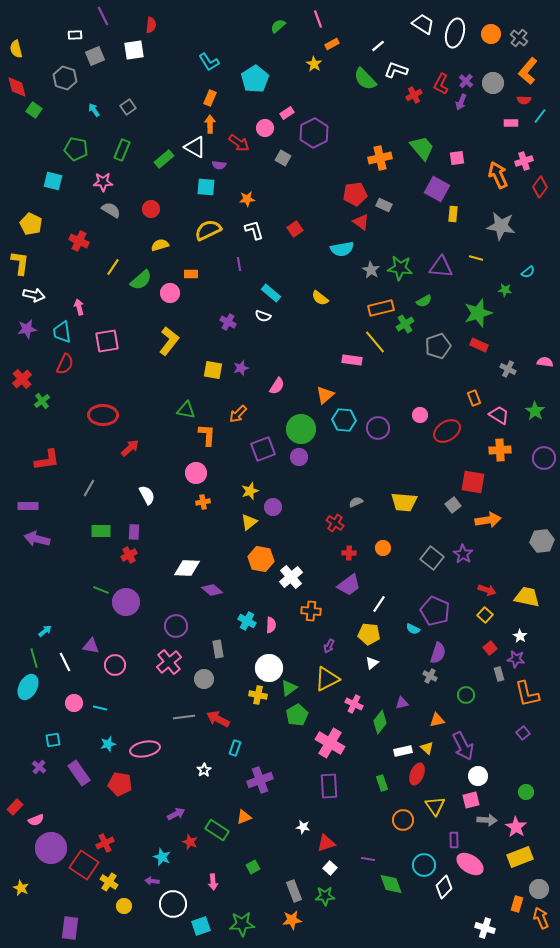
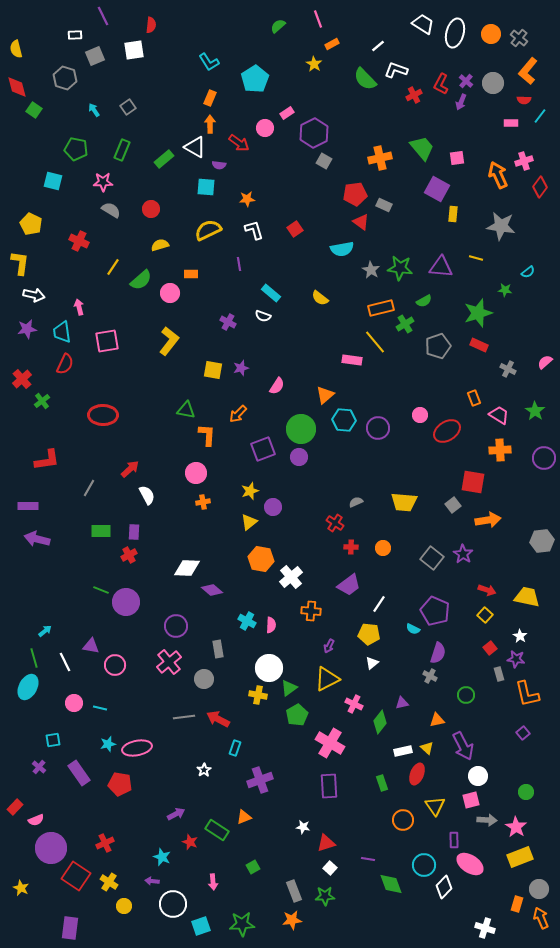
gray square at (283, 158): moved 41 px right, 3 px down
pink semicircle at (545, 362): rotated 49 degrees counterclockwise
red arrow at (130, 448): moved 21 px down
red cross at (349, 553): moved 2 px right, 6 px up
pink ellipse at (145, 749): moved 8 px left, 1 px up
red square at (84, 865): moved 8 px left, 11 px down
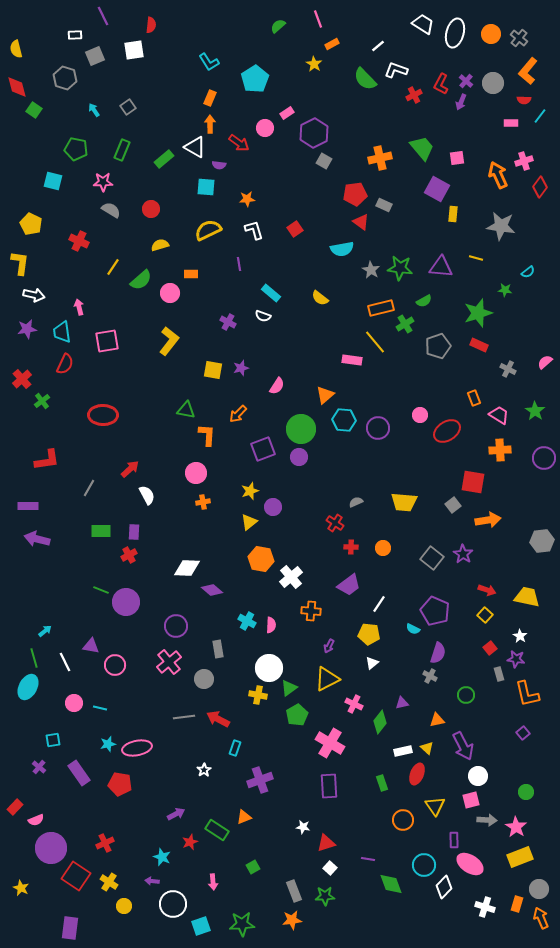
red star at (190, 842): rotated 28 degrees clockwise
white cross at (485, 928): moved 21 px up
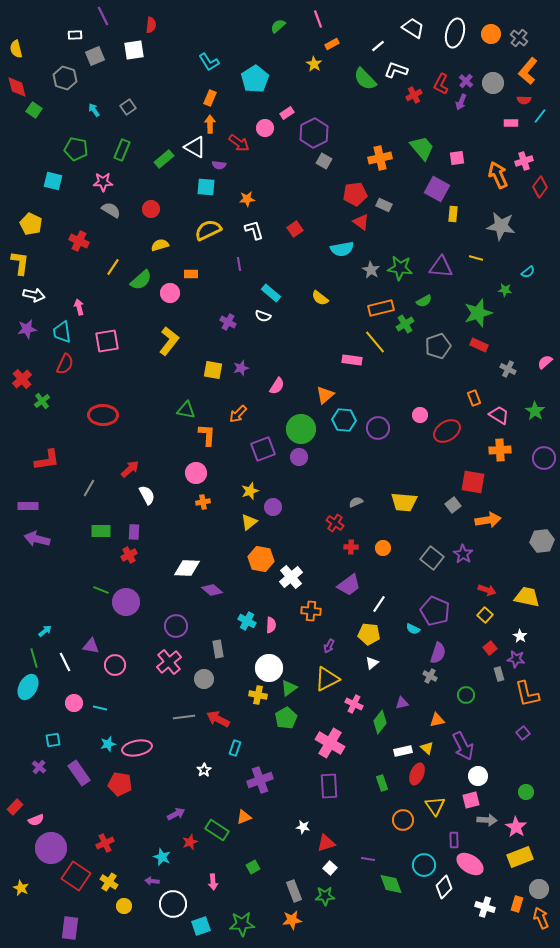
white trapezoid at (423, 24): moved 10 px left, 4 px down
green pentagon at (297, 715): moved 11 px left, 3 px down
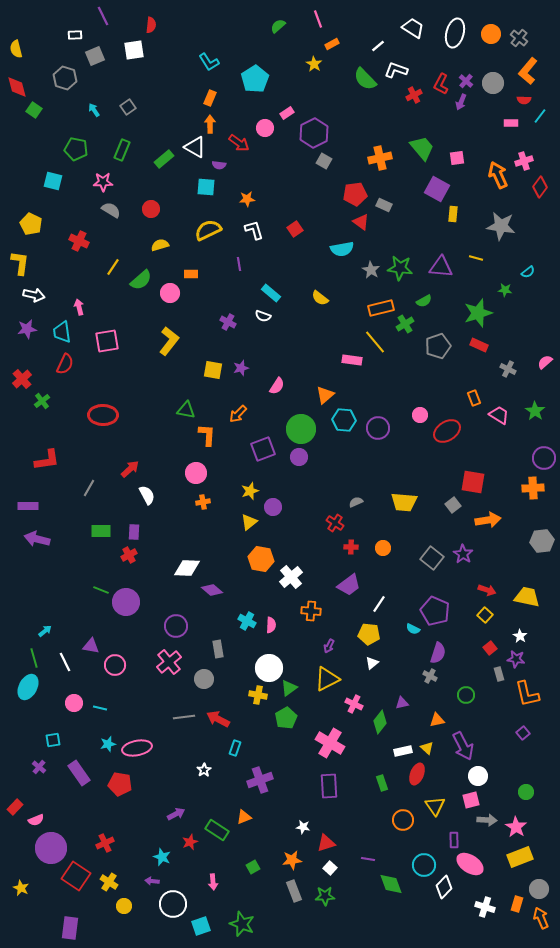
orange cross at (500, 450): moved 33 px right, 38 px down
orange star at (292, 920): moved 60 px up
green star at (242, 924): rotated 25 degrees clockwise
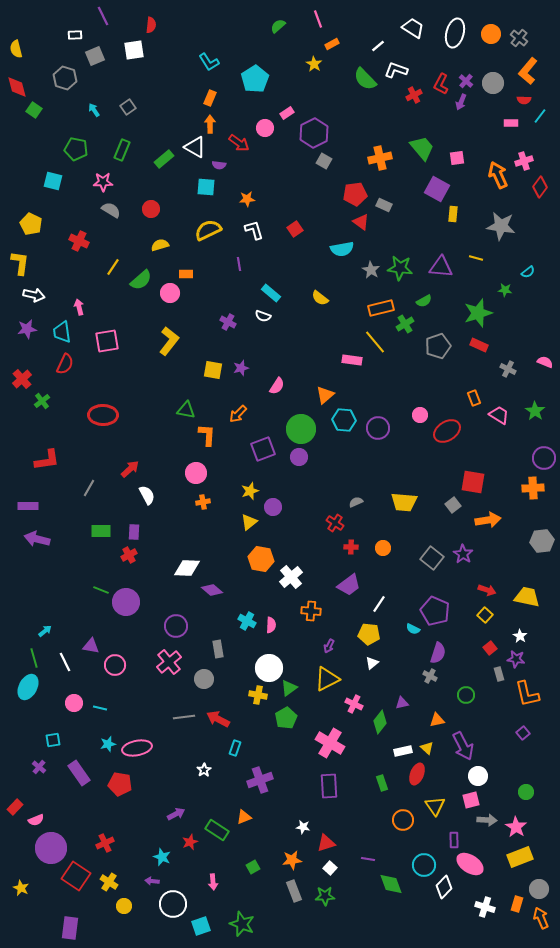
orange rectangle at (191, 274): moved 5 px left
pink semicircle at (545, 362): rotated 63 degrees clockwise
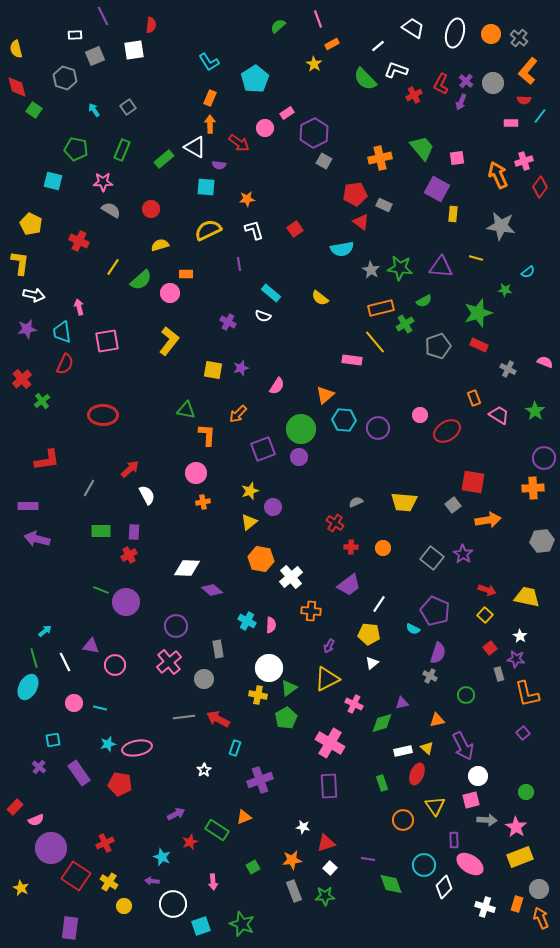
green diamond at (380, 722): moved 2 px right, 1 px down; rotated 35 degrees clockwise
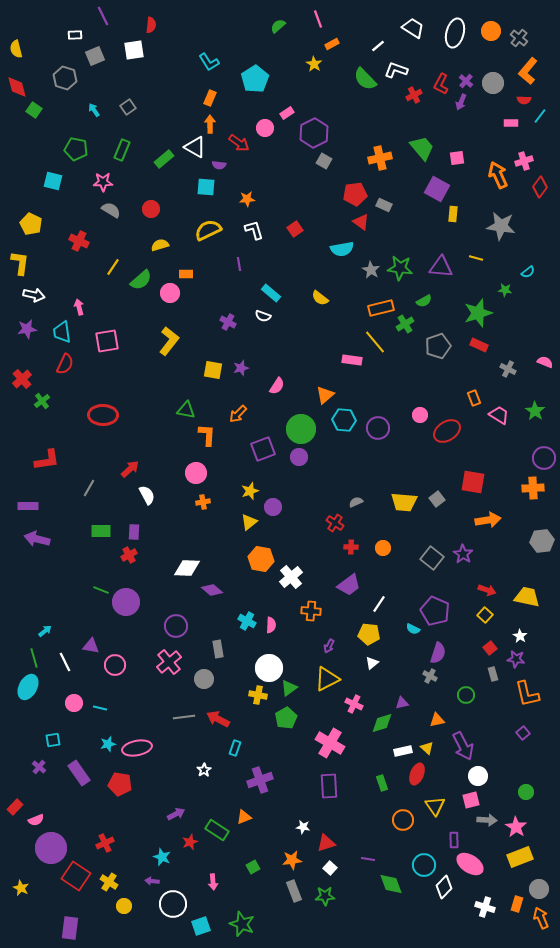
orange circle at (491, 34): moved 3 px up
gray square at (453, 505): moved 16 px left, 6 px up
gray rectangle at (499, 674): moved 6 px left
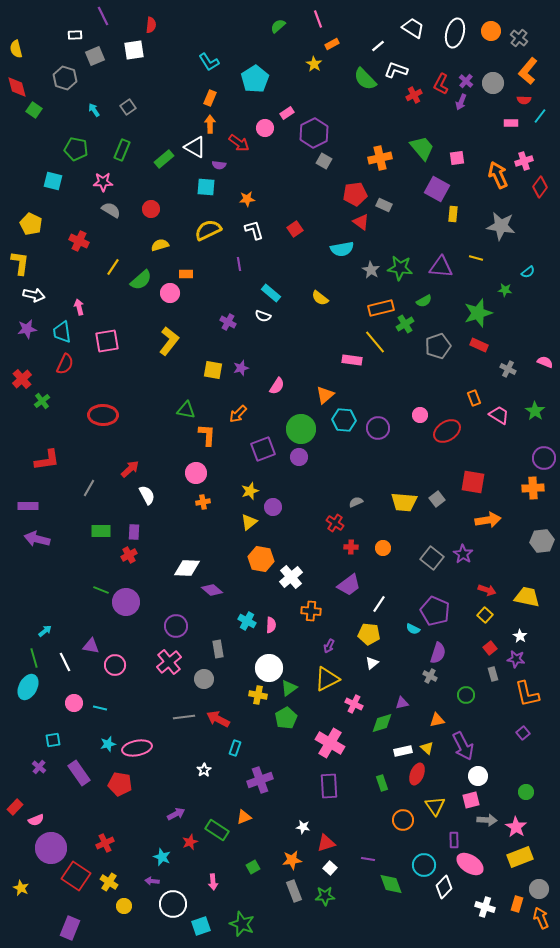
purple rectangle at (70, 928): rotated 15 degrees clockwise
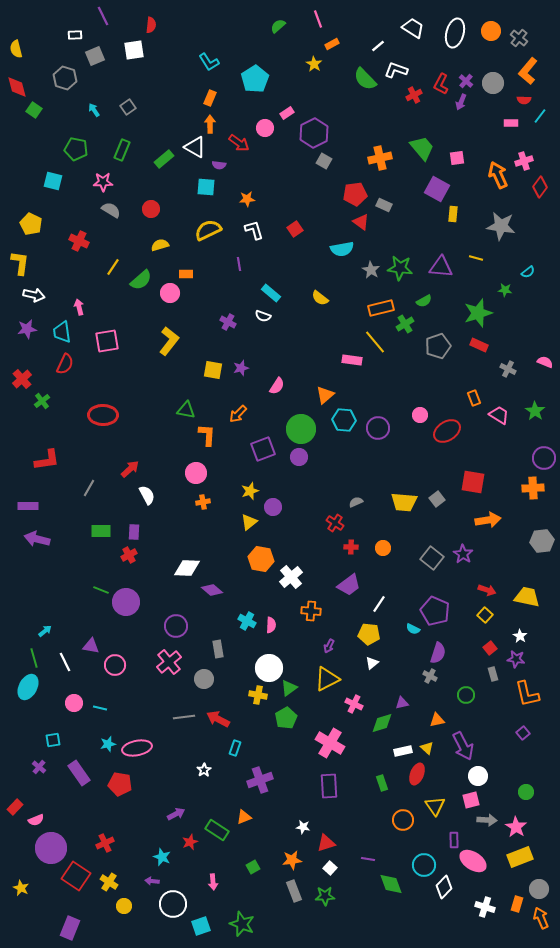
pink ellipse at (470, 864): moved 3 px right, 3 px up
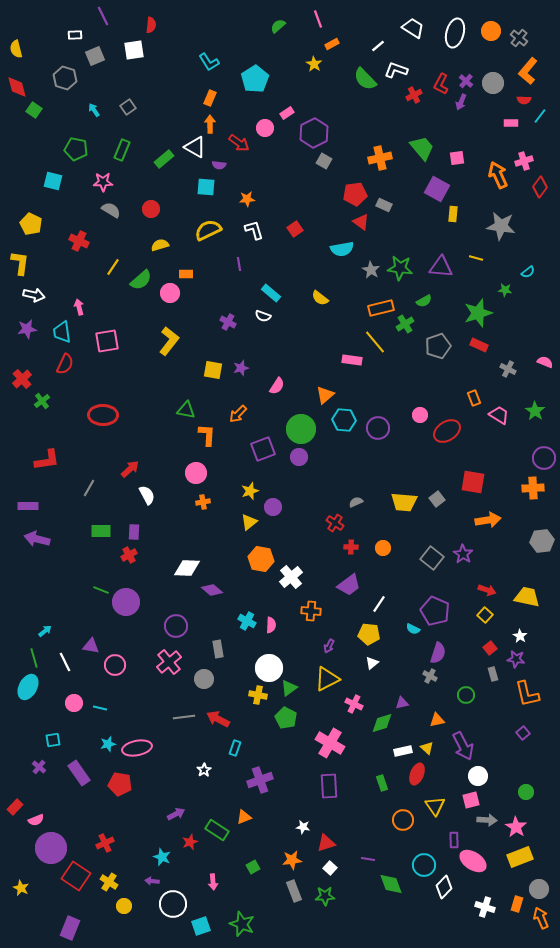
green pentagon at (286, 718): rotated 15 degrees counterclockwise
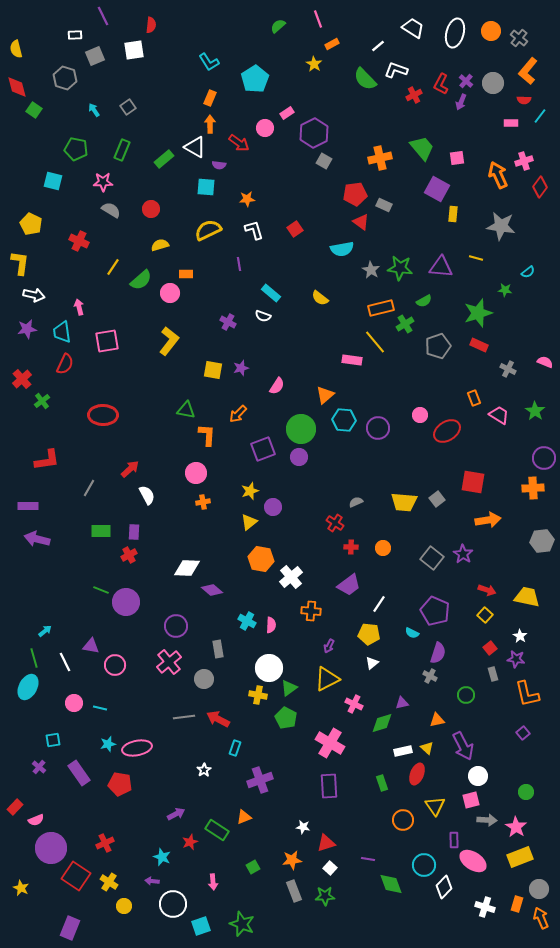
cyan semicircle at (413, 629): moved 1 px left, 4 px down
